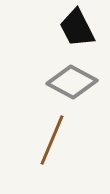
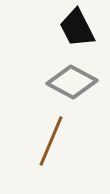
brown line: moved 1 px left, 1 px down
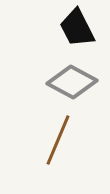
brown line: moved 7 px right, 1 px up
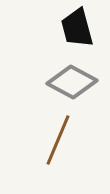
black trapezoid: rotated 12 degrees clockwise
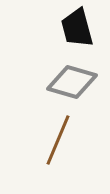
gray diamond: rotated 12 degrees counterclockwise
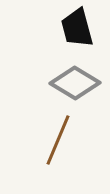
gray diamond: moved 3 px right, 1 px down; rotated 15 degrees clockwise
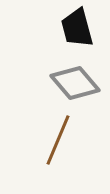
gray diamond: rotated 18 degrees clockwise
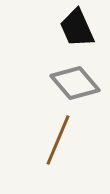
black trapezoid: rotated 9 degrees counterclockwise
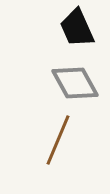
gray diamond: rotated 12 degrees clockwise
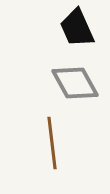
brown line: moved 6 px left, 3 px down; rotated 30 degrees counterclockwise
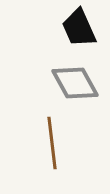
black trapezoid: moved 2 px right
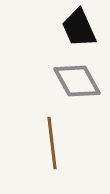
gray diamond: moved 2 px right, 2 px up
